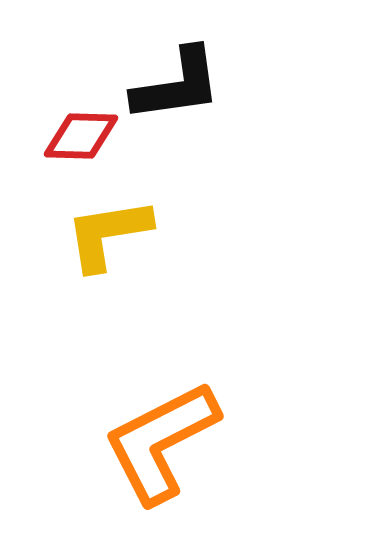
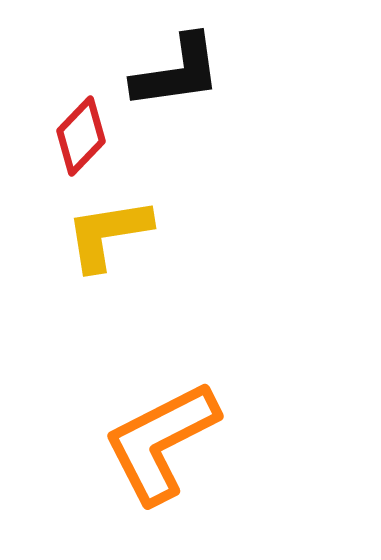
black L-shape: moved 13 px up
red diamond: rotated 48 degrees counterclockwise
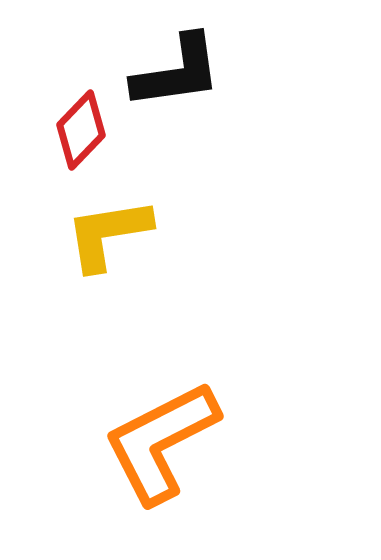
red diamond: moved 6 px up
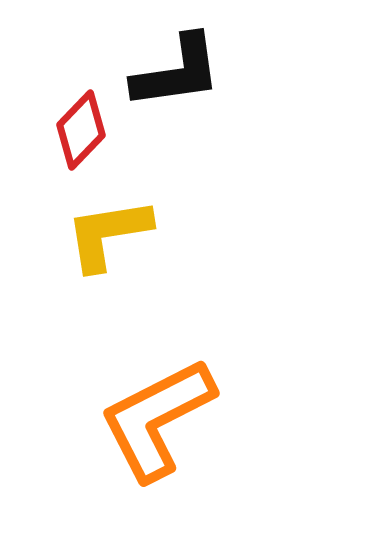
orange L-shape: moved 4 px left, 23 px up
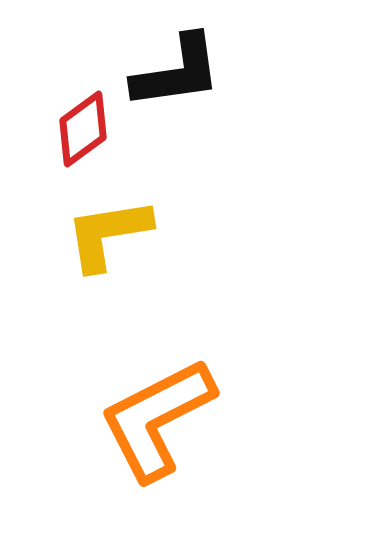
red diamond: moved 2 px right, 1 px up; rotated 10 degrees clockwise
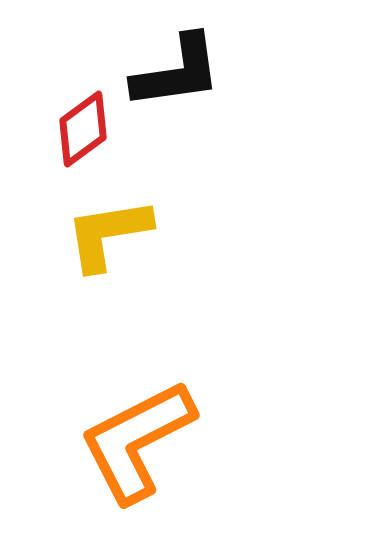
orange L-shape: moved 20 px left, 22 px down
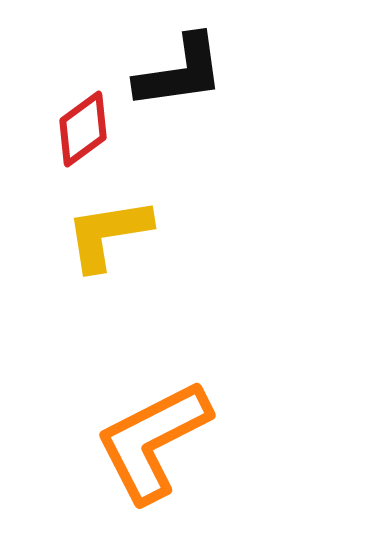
black L-shape: moved 3 px right
orange L-shape: moved 16 px right
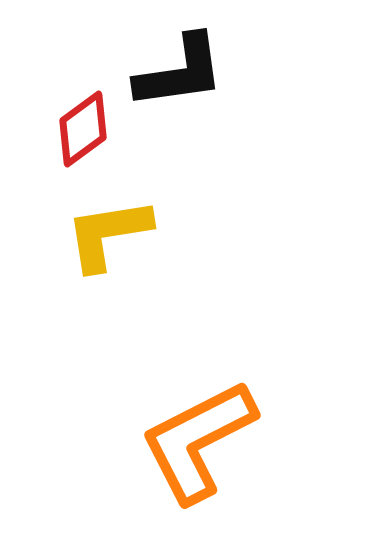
orange L-shape: moved 45 px right
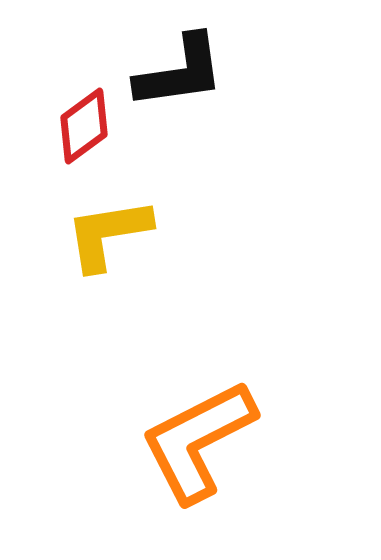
red diamond: moved 1 px right, 3 px up
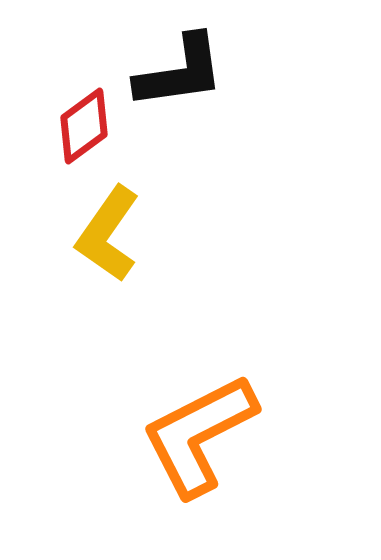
yellow L-shape: rotated 46 degrees counterclockwise
orange L-shape: moved 1 px right, 6 px up
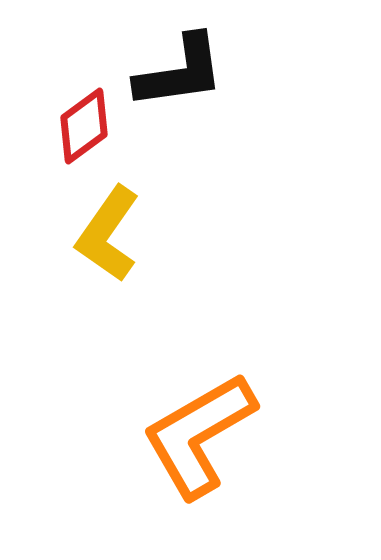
orange L-shape: rotated 3 degrees counterclockwise
